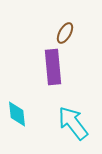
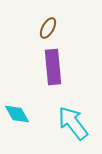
brown ellipse: moved 17 px left, 5 px up
cyan diamond: rotated 24 degrees counterclockwise
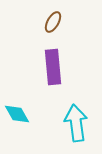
brown ellipse: moved 5 px right, 6 px up
cyan arrow: moved 3 px right; rotated 30 degrees clockwise
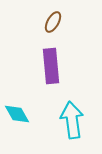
purple rectangle: moved 2 px left, 1 px up
cyan arrow: moved 4 px left, 3 px up
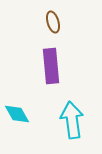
brown ellipse: rotated 45 degrees counterclockwise
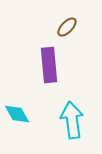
brown ellipse: moved 14 px right, 5 px down; rotated 60 degrees clockwise
purple rectangle: moved 2 px left, 1 px up
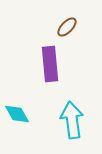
purple rectangle: moved 1 px right, 1 px up
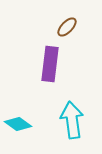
purple rectangle: rotated 12 degrees clockwise
cyan diamond: moved 1 px right, 10 px down; rotated 24 degrees counterclockwise
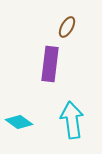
brown ellipse: rotated 15 degrees counterclockwise
cyan diamond: moved 1 px right, 2 px up
